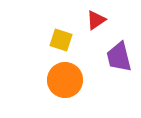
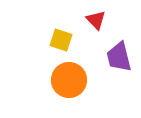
red triangle: rotated 40 degrees counterclockwise
orange circle: moved 4 px right
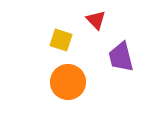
purple trapezoid: moved 2 px right
orange circle: moved 1 px left, 2 px down
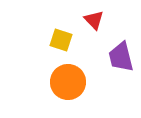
red triangle: moved 2 px left
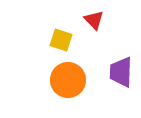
purple trapezoid: moved 15 px down; rotated 16 degrees clockwise
orange circle: moved 2 px up
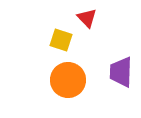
red triangle: moved 7 px left, 2 px up
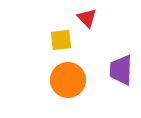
yellow square: rotated 25 degrees counterclockwise
purple trapezoid: moved 2 px up
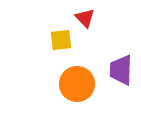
red triangle: moved 2 px left
orange circle: moved 9 px right, 4 px down
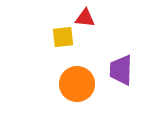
red triangle: rotated 40 degrees counterclockwise
yellow square: moved 2 px right, 3 px up
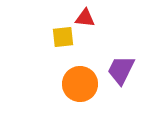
purple trapezoid: rotated 24 degrees clockwise
orange circle: moved 3 px right
